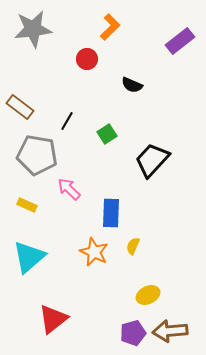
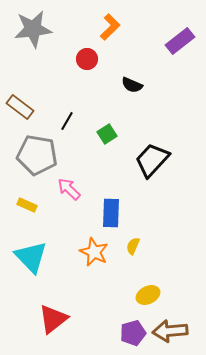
cyan triangle: moved 2 px right; rotated 33 degrees counterclockwise
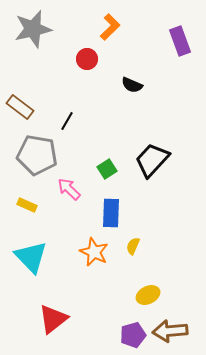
gray star: rotated 6 degrees counterclockwise
purple rectangle: rotated 72 degrees counterclockwise
green square: moved 35 px down
purple pentagon: moved 2 px down
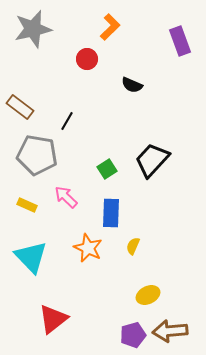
pink arrow: moved 3 px left, 8 px down
orange star: moved 6 px left, 4 px up
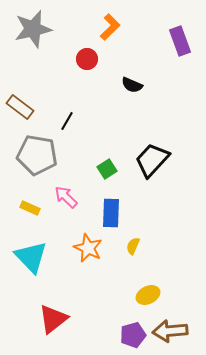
yellow rectangle: moved 3 px right, 3 px down
